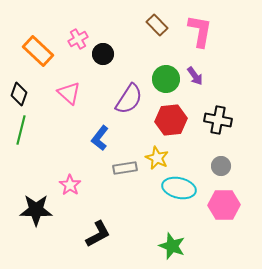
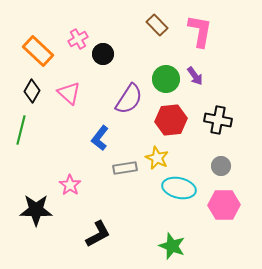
black diamond: moved 13 px right, 3 px up; rotated 10 degrees clockwise
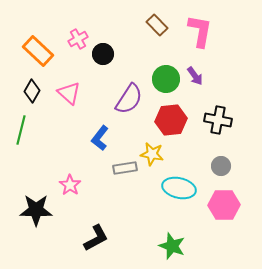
yellow star: moved 5 px left, 4 px up; rotated 15 degrees counterclockwise
black L-shape: moved 2 px left, 4 px down
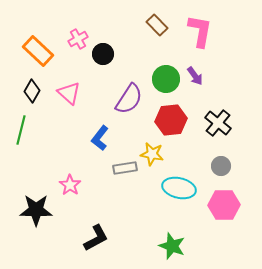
black cross: moved 3 px down; rotated 28 degrees clockwise
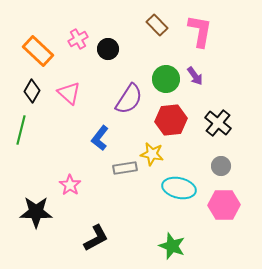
black circle: moved 5 px right, 5 px up
black star: moved 2 px down
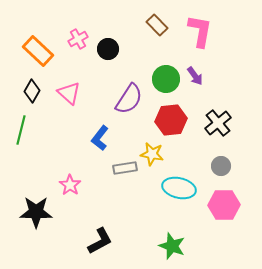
black cross: rotated 12 degrees clockwise
black L-shape: moved 4 px right, 3 px down
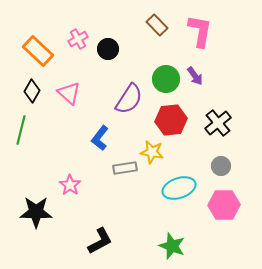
yellow star: moved 2 px up
cyan ellipse: rotated 32 degrees counterclockwise
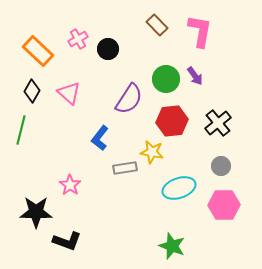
red hexagon: moved 1 px right, 1 px down
black L-shape: moved 33 px left; rotated 48 degrees clockwise
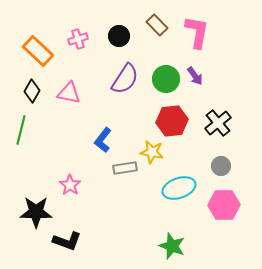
pink L-shape: moved 3 px left, 1 px down
pink cross: rotated 12 degrees clockwise
black circle: moved 11 px right, 13 px up
pink triangle: rotated 30 degrees counterclockwise
purple semicircle: moved 4 px left, 20 px up
blue L-shape: moved 3 px right, 2 px down
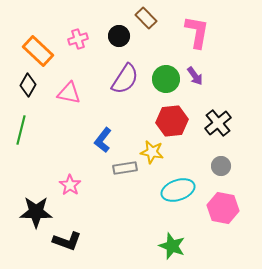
brown rectangle: moved 11 px left, 7 px up
black diamond: moved 4 px left, 6 px up
cyan ellipse: moved 1 px left, 2 px down
pink hexagon: moved 1 px left, 3 px down; rotated 12 degrees clockwise
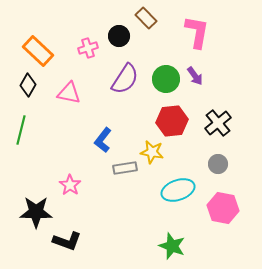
pink cross: moved 10 px right, 9 px down
gray circle: moved 3 px left, 2 px up
